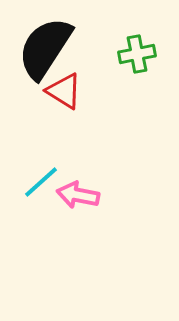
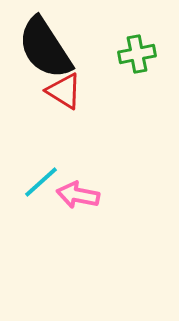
black semicircle: rotated 66 degrees counterclockwise
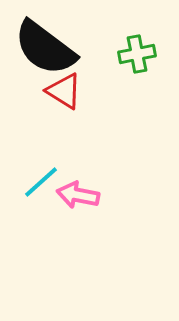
black semicircle: rotated 20 degrees counterclockwise
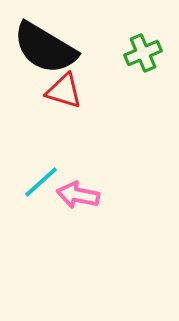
black semicircle: rotated 6 degrees counterclockwise
green cross: moved 6 px right, 1 px up; rotated 12 degrees counterclockwise
red triangle: rotated 15 degrees counterclockwise
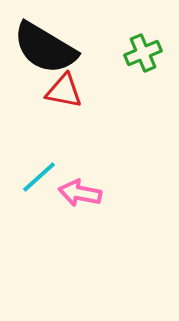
red triangle: rotated 6 degrees counterclockwise
cyan line: moved 2 px left, 5 px up
pink arrow: moved 2 px right, 2 px up
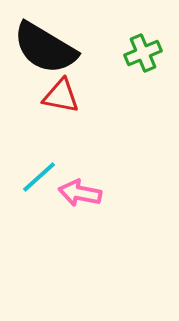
red triangle: moved 3 px left, 5 px down
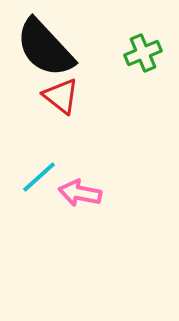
black semicircle: rotated 16 degrees clockwise
red triangle: rotated 27 degrees clockwise
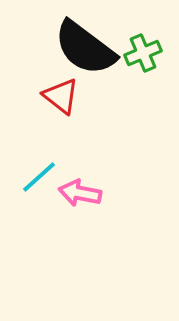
black semicircle: moved 40 px right; rotated 10 degrees counterclockwise
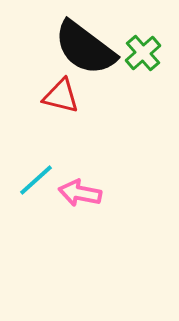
green cross: rotated 18 degrees counterclockwise
red triangle: rotated 24 degrees counterclockwise
cyan line: moved 3 px left, 3 px down
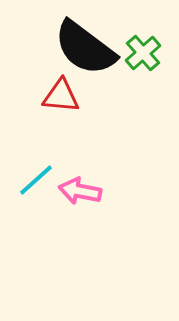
red triangle: rotated 9 degrees counterclockwise
pink arrow: moved 2 px up
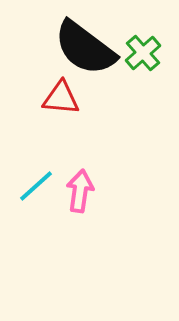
red triangle: moved 2 px down
cyan line: moved 6 px down
pink arrow: rotated 87 degrees clockwise
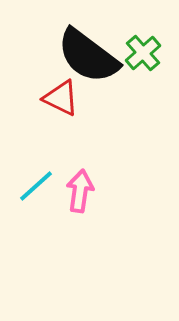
black semicircle: moved 3 px right, 8 px down
red triangle: rotated 21 degrees clockwise
